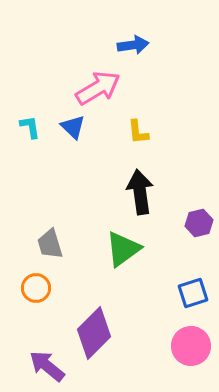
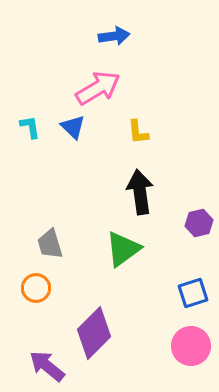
blue arrow: moved 19 px left, 9 px up
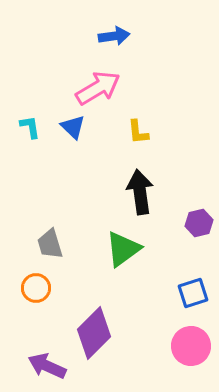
purple arrow: rotated 15 degrees counterclockwise
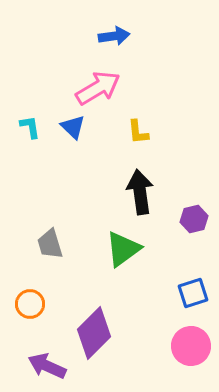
purple hexagon: moved 5 px left, 4 px up
orange circle: moved 6 px left, 16 px down
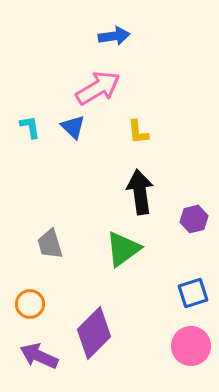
purple arrow: moved 8 px left, 10 px up
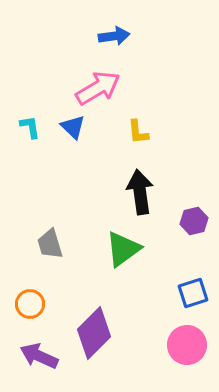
purple hexagon: moved 2 px down
pink circle: moved 4 px left, 1 px up
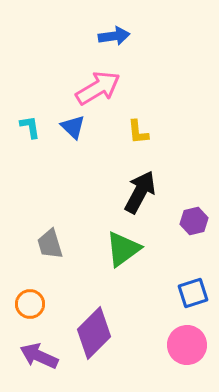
black arrow: rotated 36 degrees clockwise
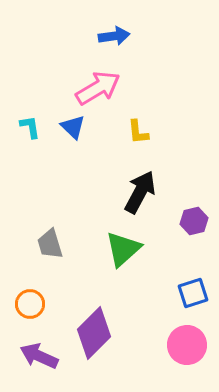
green triangle: rotated 6 degrees counterclockwise
